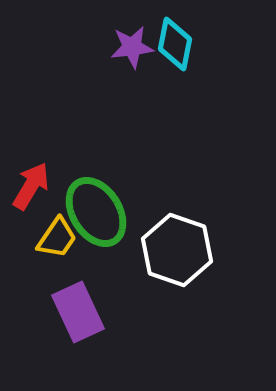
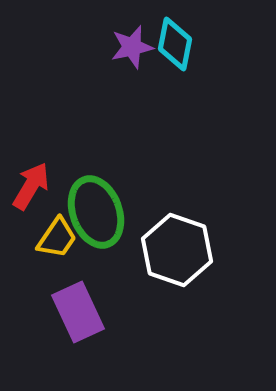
purple star: rotated 6 degrees counterclockwise
green ellipse: rotated 12 degrees clockwise
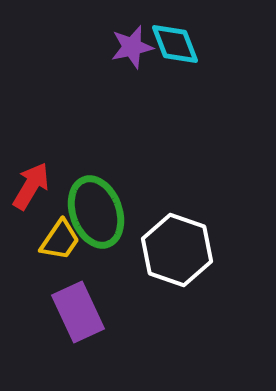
cyan diamond: rotated 32 degrees counterclockwise
yellow trapezoid: moved 3 px right, 2 px down
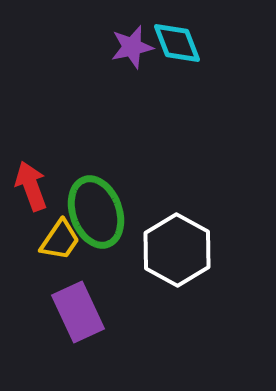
cyan diamond: moved 2 px right, 1 px up
red arrow: rotated 51 degrees counterclockwise
white hexagon: rotated 10 degrees clockwise
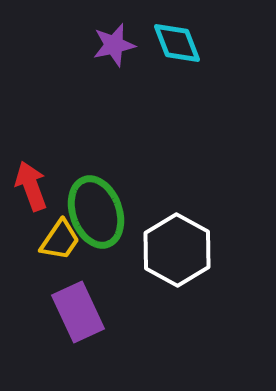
purple star: moved 18 px left, 2 px up
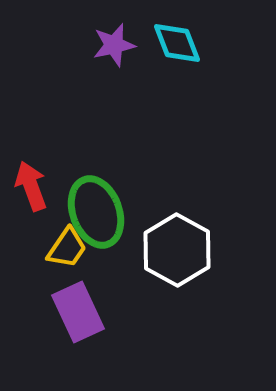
yellow trapezoid: moved 7 px right, 8 px down
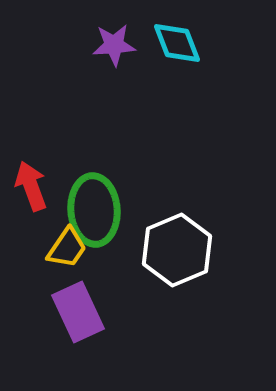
purple star: rotated 9 degrees clockwise
green ellipse: moved 2 px left, 2 px up; rotated 16 degrees clockwise
white hexagon: rotated 8 degrees clockwise
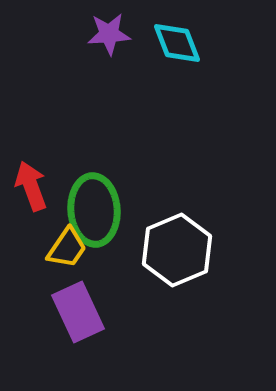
purple star: moved 5 px left, 11 px up
